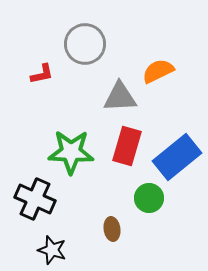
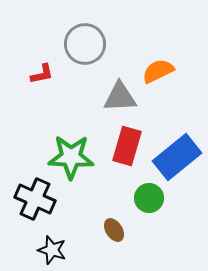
green star: moved 5 px down
brown ellipse: moved 2 px right, 1 px down; rotated 25 degrees counterclockwise
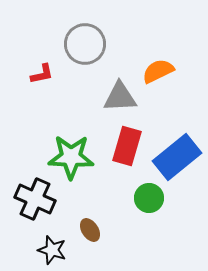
brown ellipse: moved 24 px left
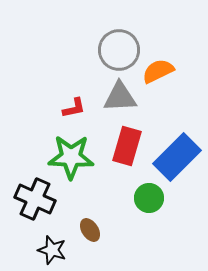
gray circle: moved 34 px right, 6 px down
red L-shape: moved 32 px right, 34 px down
blue rectangle: rotated 6 degrees counterclockwise
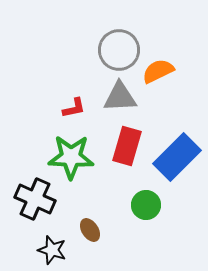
green circle: moved 3 px left, 7 px down
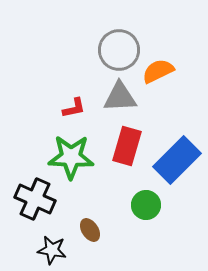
blue rectangle: moved 3 px down
black star: rotated 8 degrees counterclockwise
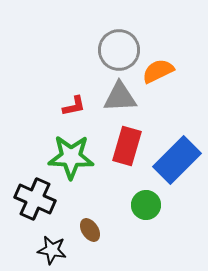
red L-shape: moved 2 px up
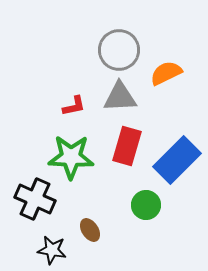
orange semicircle: moved 8 px right, 2 px down
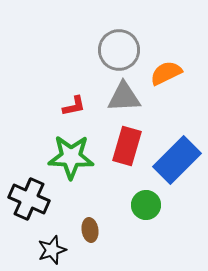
gray triangle: moved 4 px right
black cross: moved 6 px left
brown ellipse: rotated 25 degrees clockwise
black star: rotated 28 degrees counterclockwise
